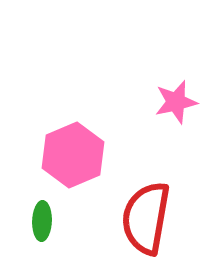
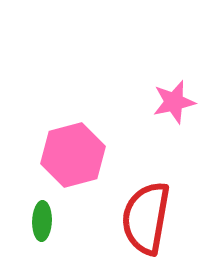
pink star: moved 2 px left
pink hexagon: rotated 8 degrees clockwise
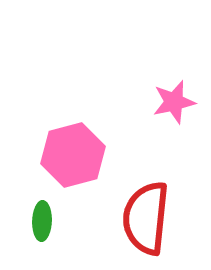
red semicircle: rotated 4 degrees counterclockwise
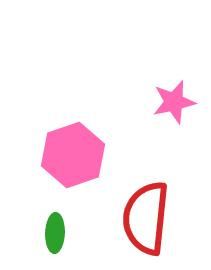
pink hexagon: rotated 4 degrees counterclockwise
green ellipse: moved 13 px right, 12 px down
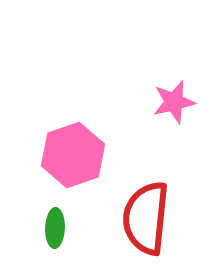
green ellipse: moved 5 px up
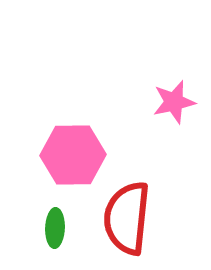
pink hexagon: rotated 18 degrees clockwise
red semicircle: moved 19 px left
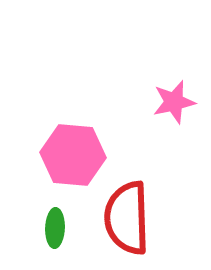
pink hexagon: rotated 6 degrees clockwise
red semicircle: rotated 8 degrees counterclockwise
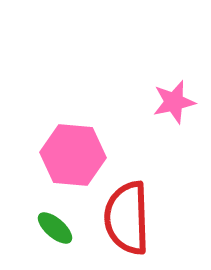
green ellipse: rotated 51 degrees counterclockwise
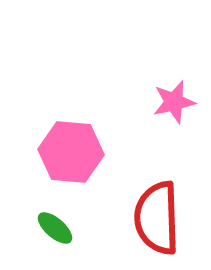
pink hexagon: moved 2 px left, 3 px up
red semicircle: moved 30 px right
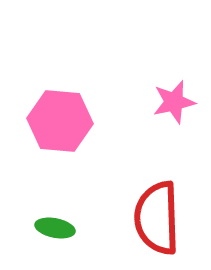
pink hexagon: moved 11 px left, 31 px up
green ellipse: rotated 30 degrees counterclockwise
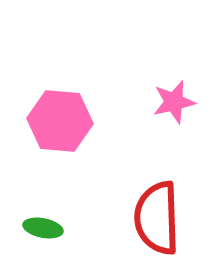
green ellipse: moved 12 px left
